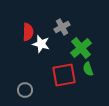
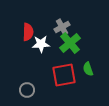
white star: rotated 18 degrees counterclockwise
green cross: moved 11 px left, 5 px up
gray circle: moved 2 px right
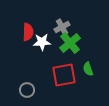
white star: moved 1 px right, 2 px up
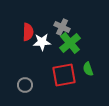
gray cross: rotated 35 degrees counterclockwise
gray circle: moved 2 px left, 5 px up
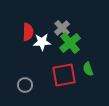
gray cross: moved 1 px down; rotated 21 degrees clockwise
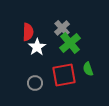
white star: moved 5 px left, 5 px down; rotated 30 degrees counterclockwise
gray circle: moved 10 px right, 2 px up
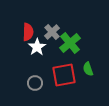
gray cross: moved 10 px left, 4 px down
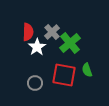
green semicircle: moved 1 px left, 1 px down
red square: rotated 20 degrees clockwise
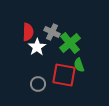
gray cross: rotated 21 degrees counterclockwise
green semicircle: moved 8 px left, 5 px up
gray circle: moved 3 px right, 1 px down
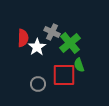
red semicircle: moved 5 px left, 6 px down
red square: rotated 10 degrees counterclockwise
